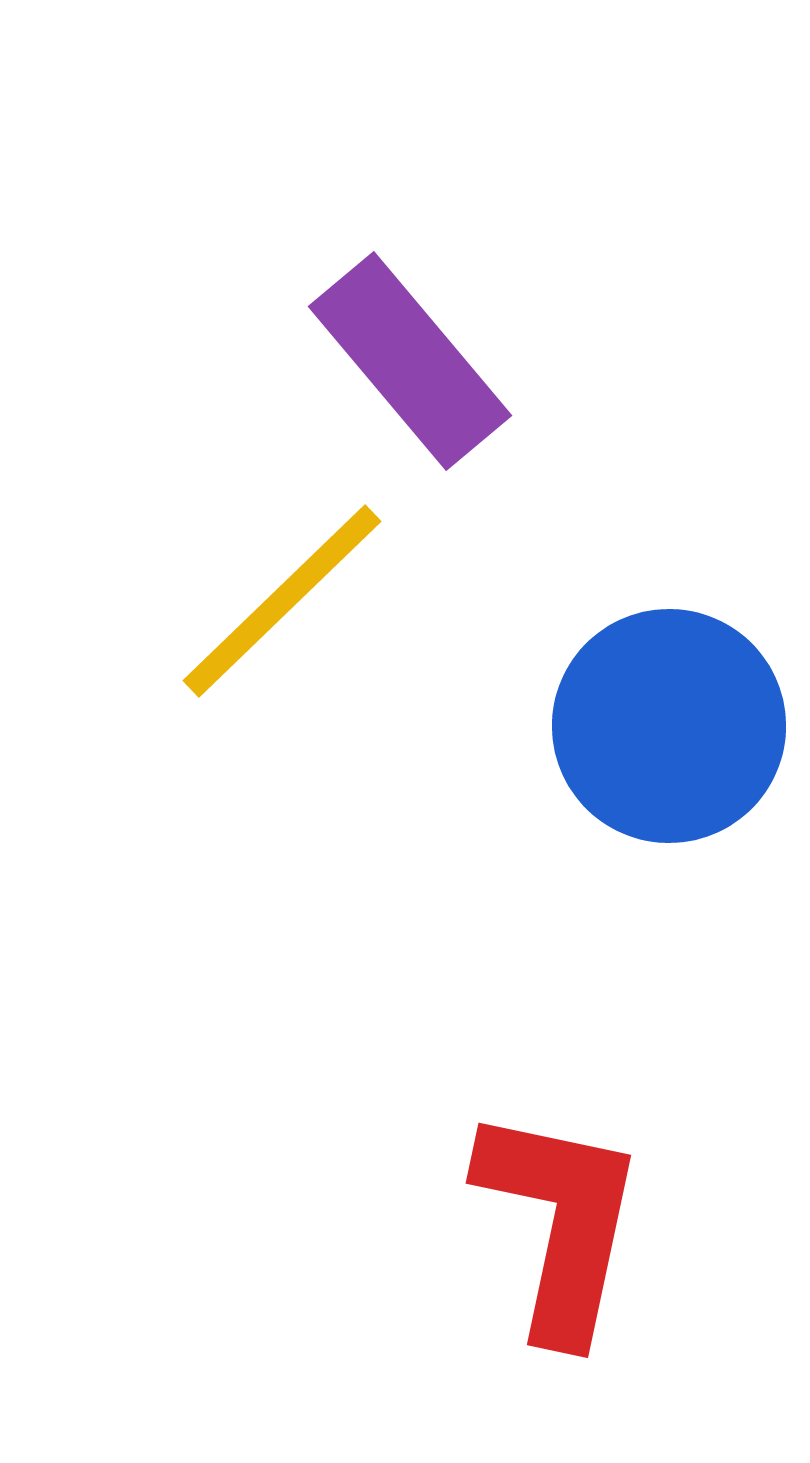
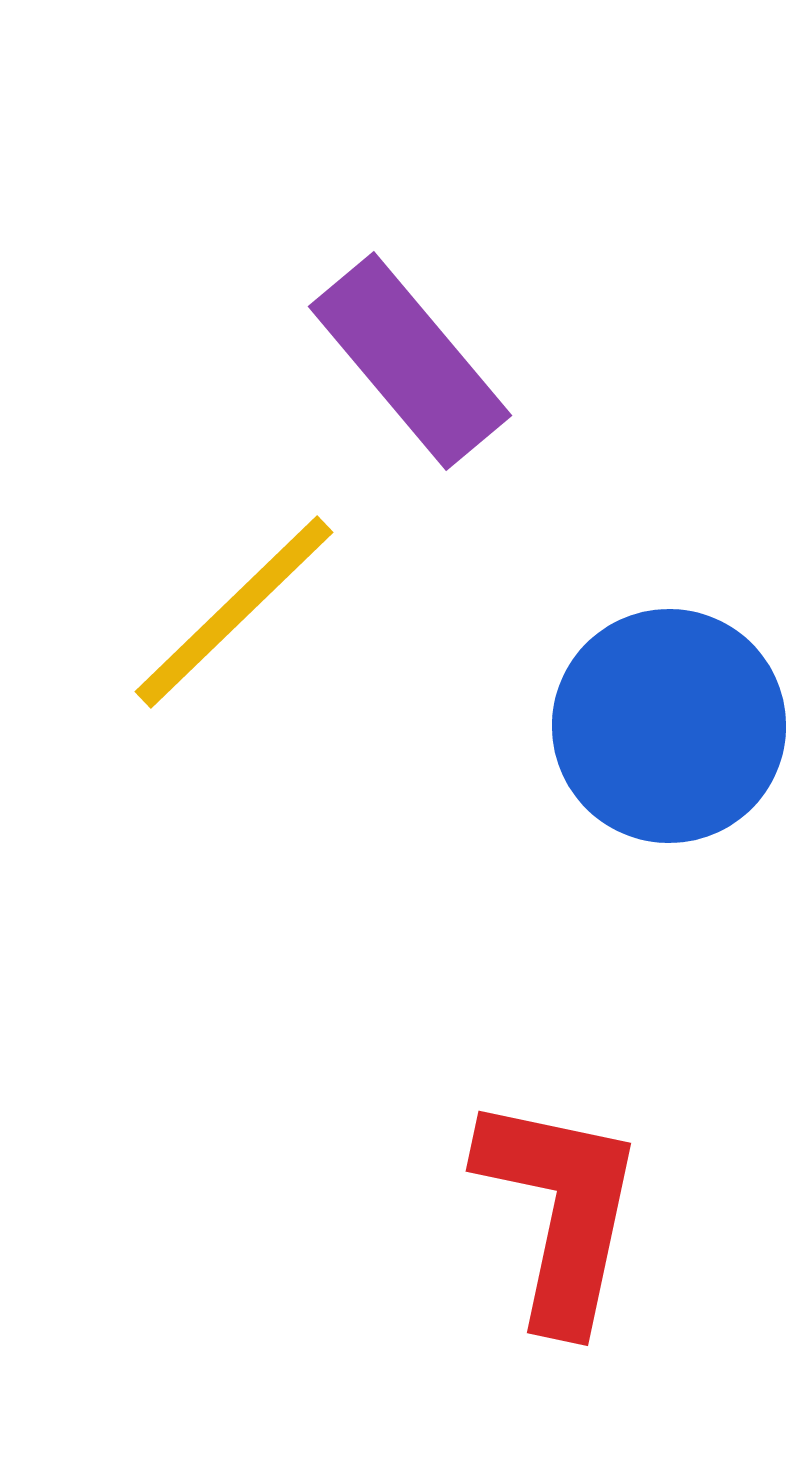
yellow line: moved 48 px left, 11 px down
red L-shape: moved 12 px up
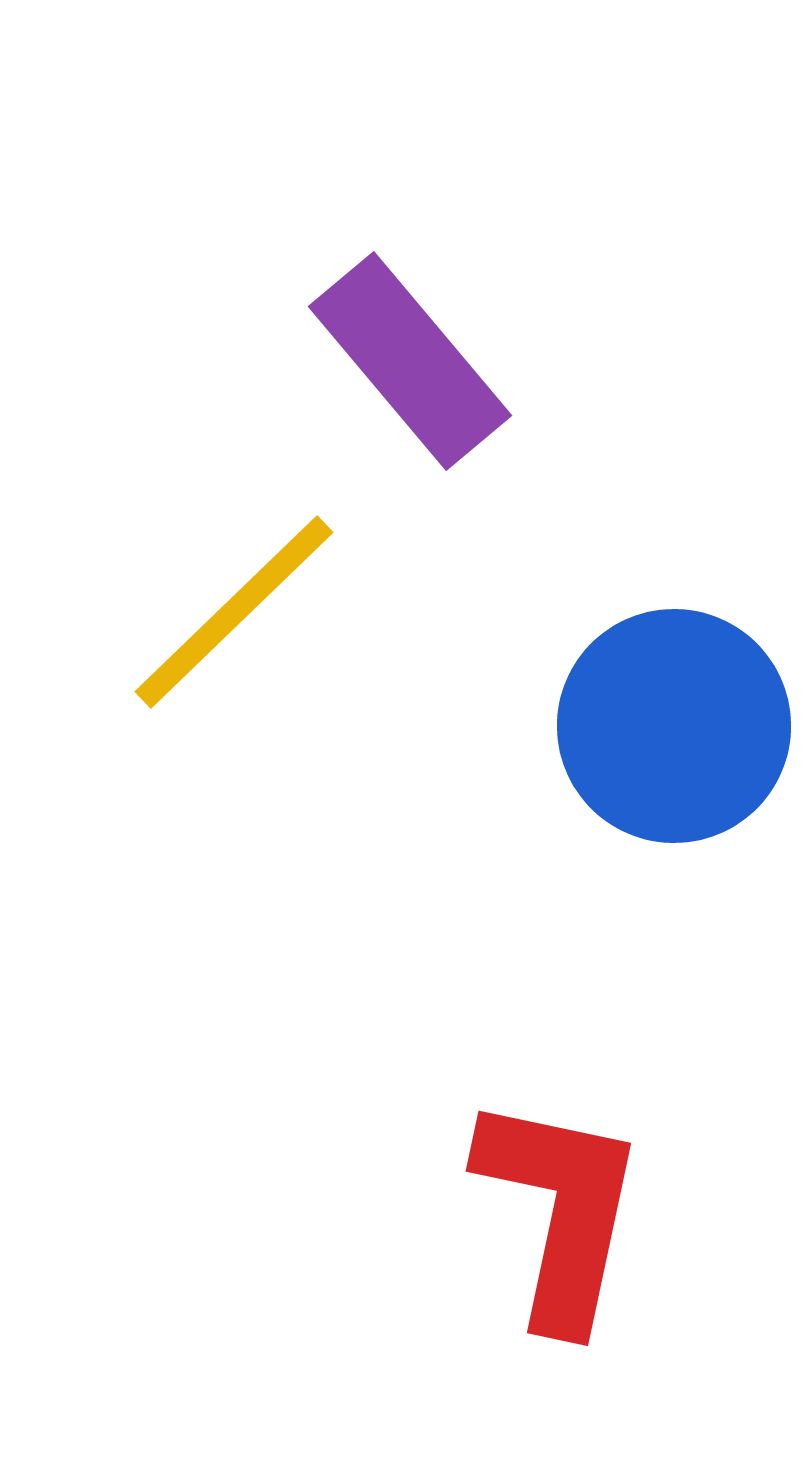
blue circle: moved 5 px right
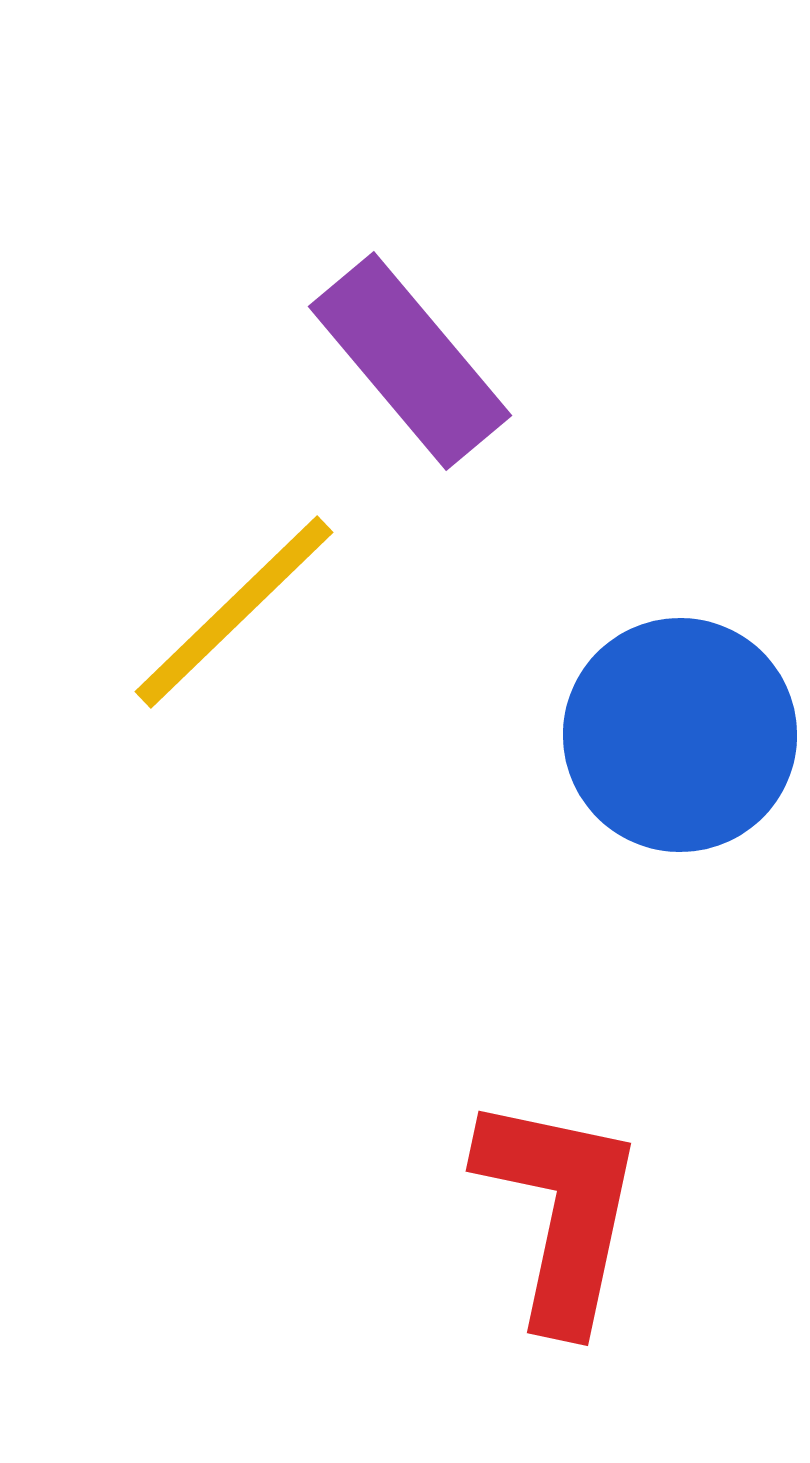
blue circle: moved 6 px right, 9 px down
